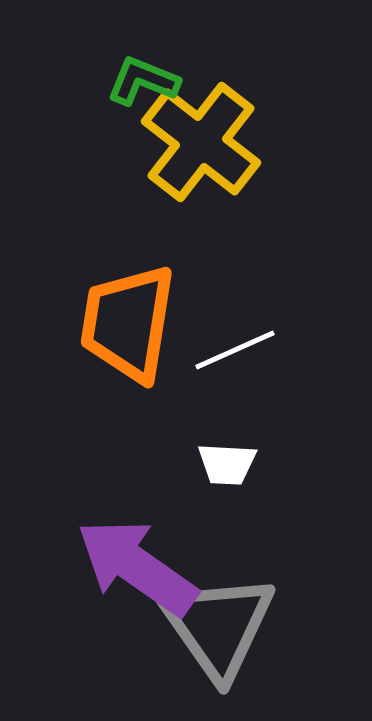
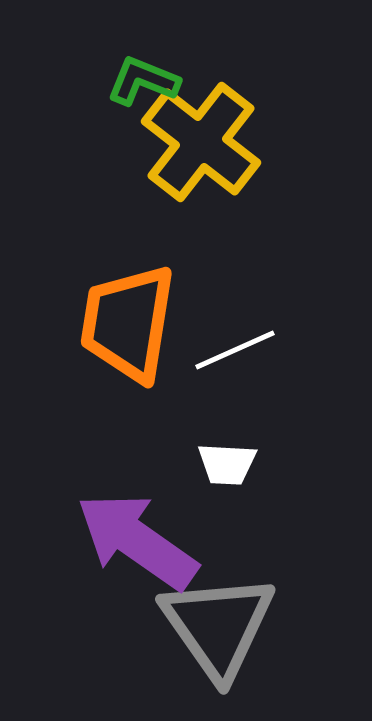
purple arrow: moved 26 px up
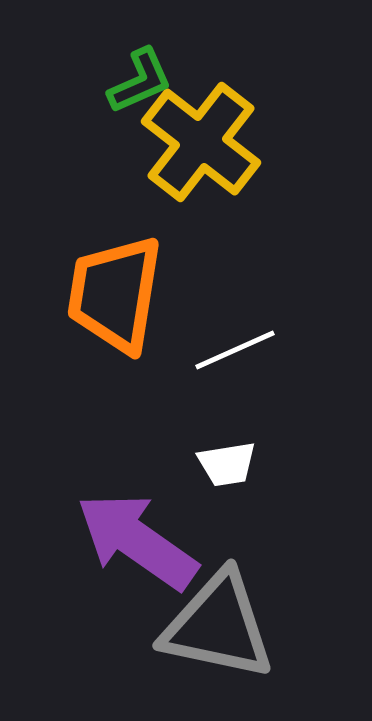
green L-shape: moved 3 px left; rotated 134 degrees clockwise
orange trapezoid: moved 13 px left, 29 px up
white trapezoid: rotated 12 degrees counterclockwise
gray triangle: rotated 43 degrees counterclockwise
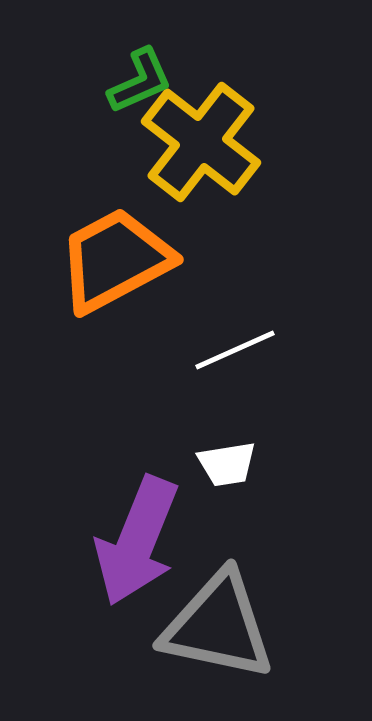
orange trapezoid: moved 34 px up; rotated 53 degrees clockwise
purple arrow: rotated 103 degrees counterclockwise
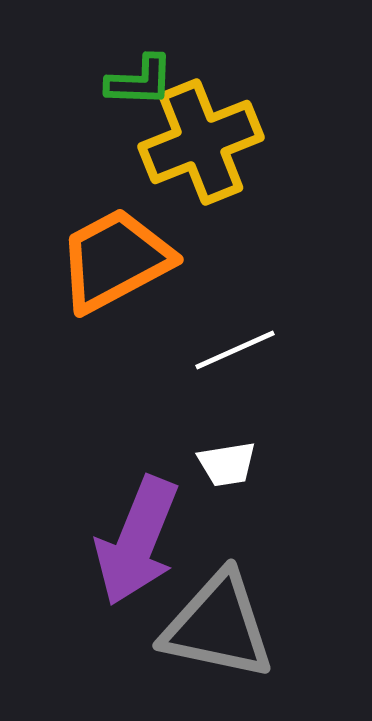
green L-shape: rotated 26 degrees clockwise
yellow cross: rotated 30 degrees clockwise
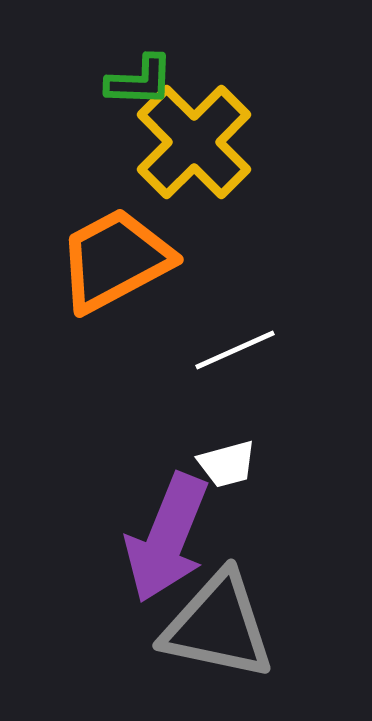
yellow cross: moved 7 px left; rotated 23 degrees counterclockwise
white trapezoid: rotated 6 degrees counterclockwise
purple arrow: moved 30 px right, 3 px up
